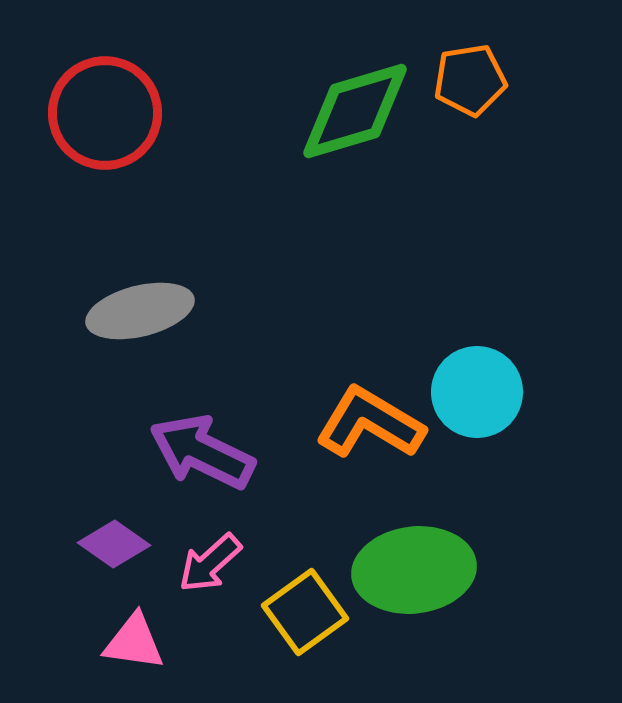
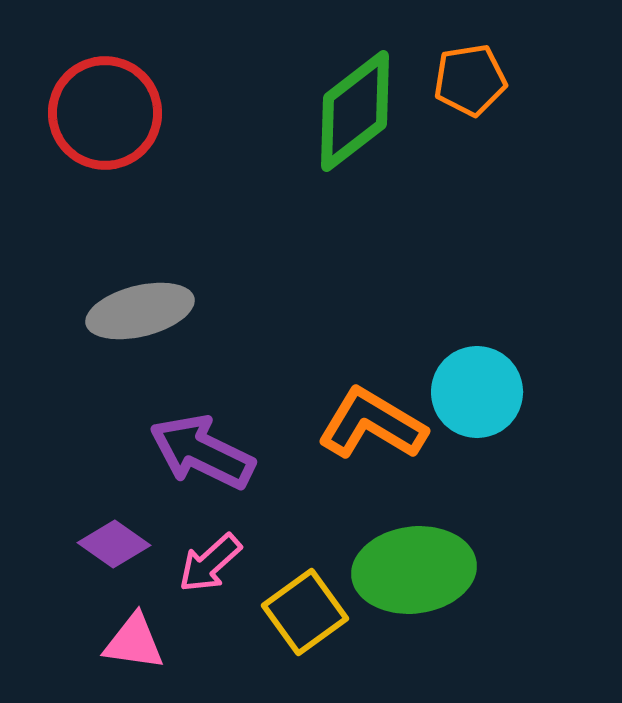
green diamond: rotated 21 degrees counterclockwise
orange L-shape: moved 2 px right, 1 px down
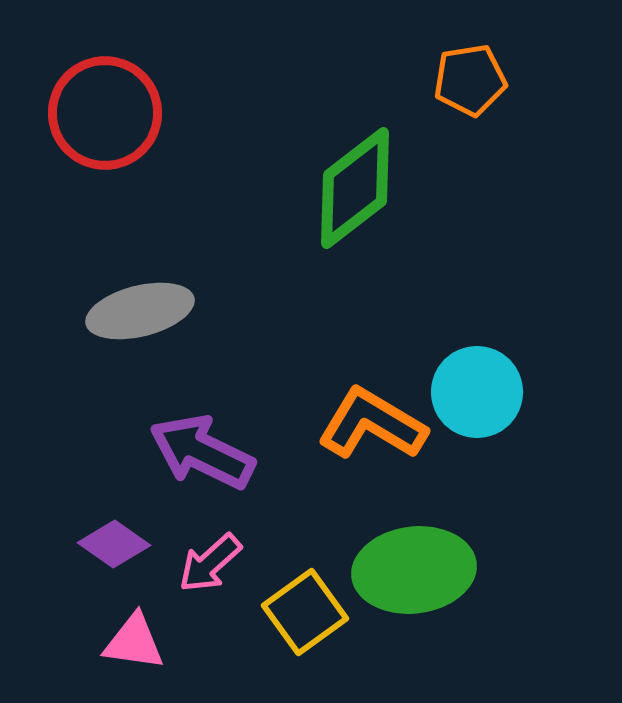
green diamond: moved 77 px down
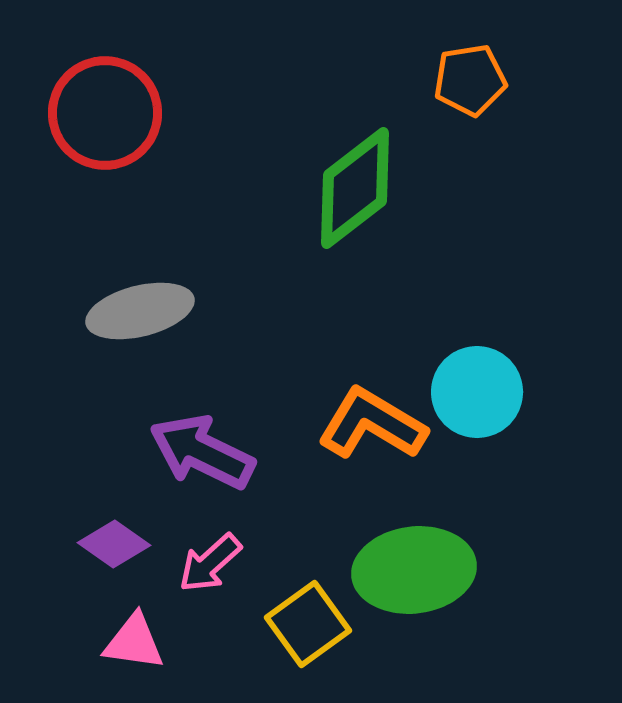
yellow square: moved 3 px right, 12 px down
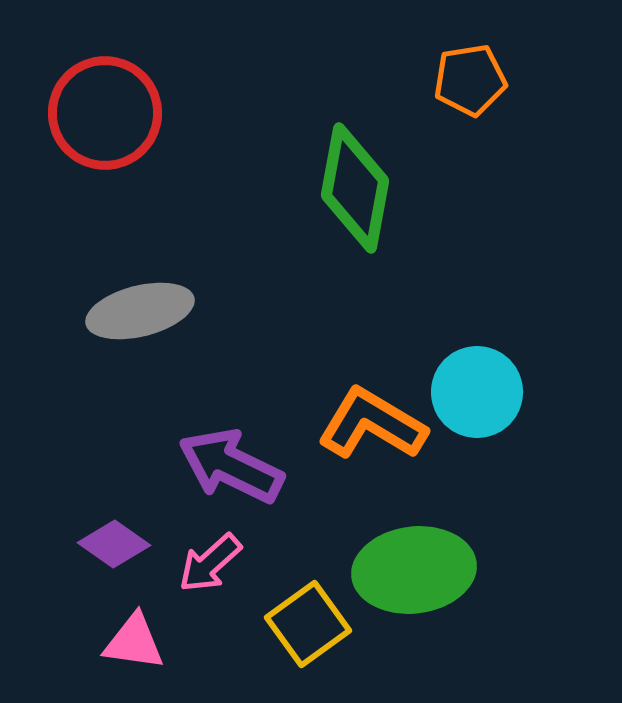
green diamond: rotated 42 degrees counterclockwise
purple arrow: moved 29 px right, 14 px down
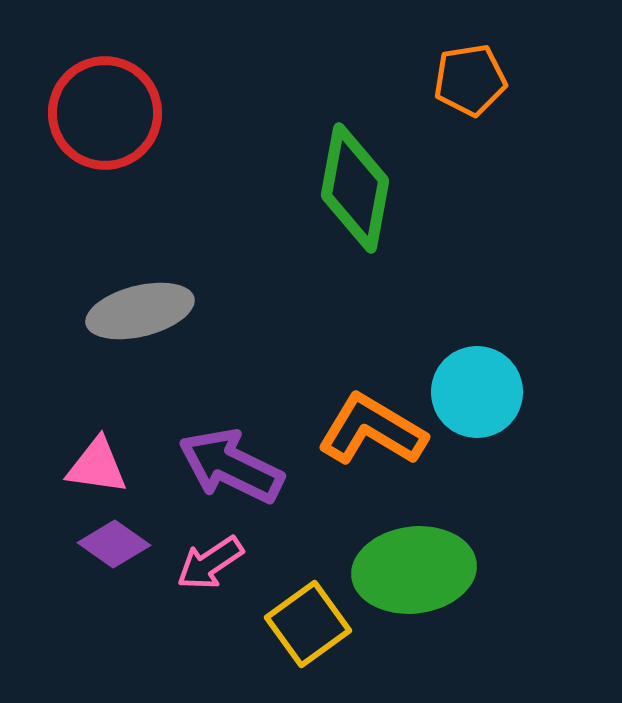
orange L-shape: moved 6 px down
pink arrow: rotated 8 degrees clockwise
pink triangle: moved 37 px left, 176 px up
